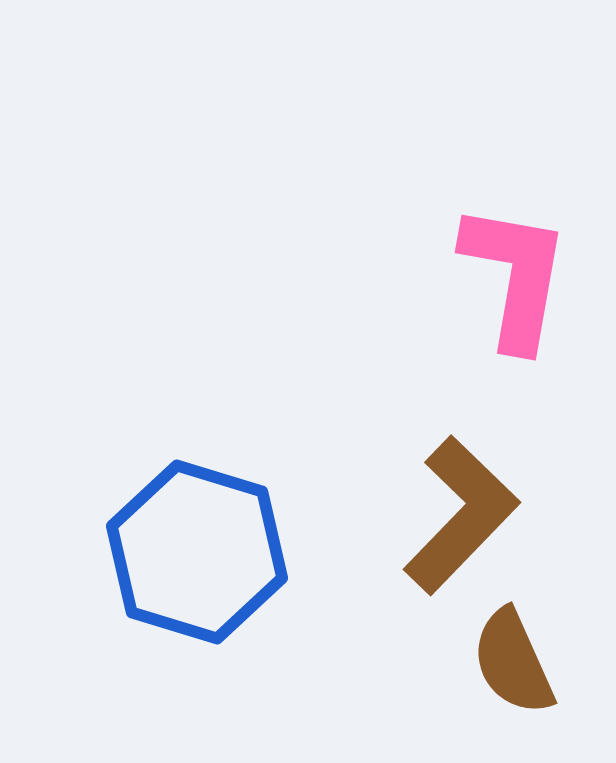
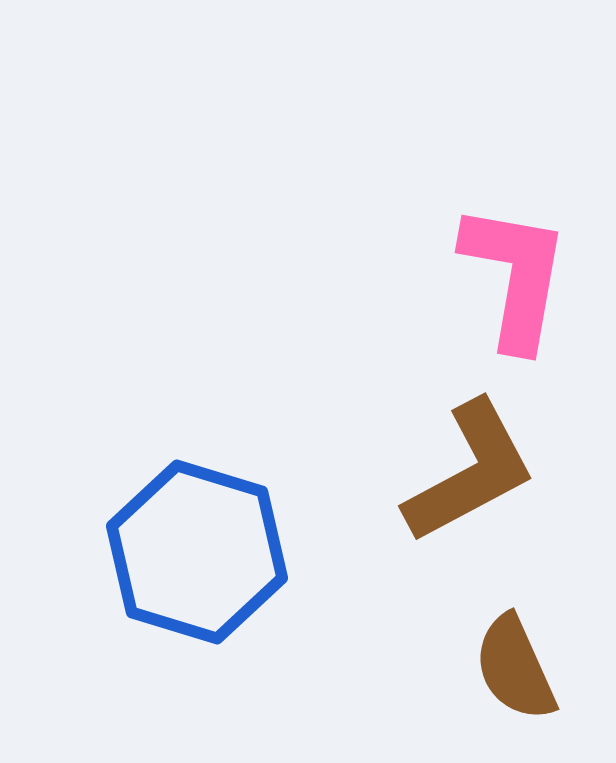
brown L-shape: moved 9 px right, 43 px up; rotated 18 degrees clockwise
brown semicircle: moved 2 px right, 6 px down
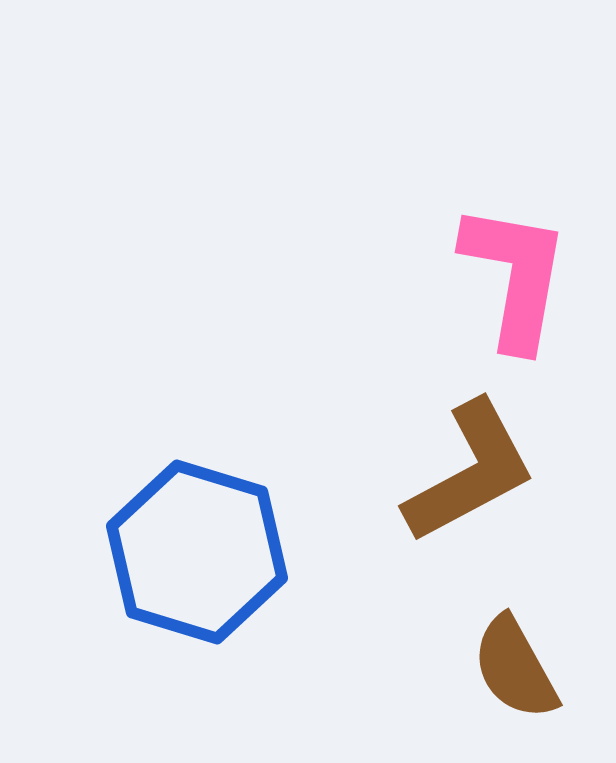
brown semicircle: rotated 5 degrees counterclockwise
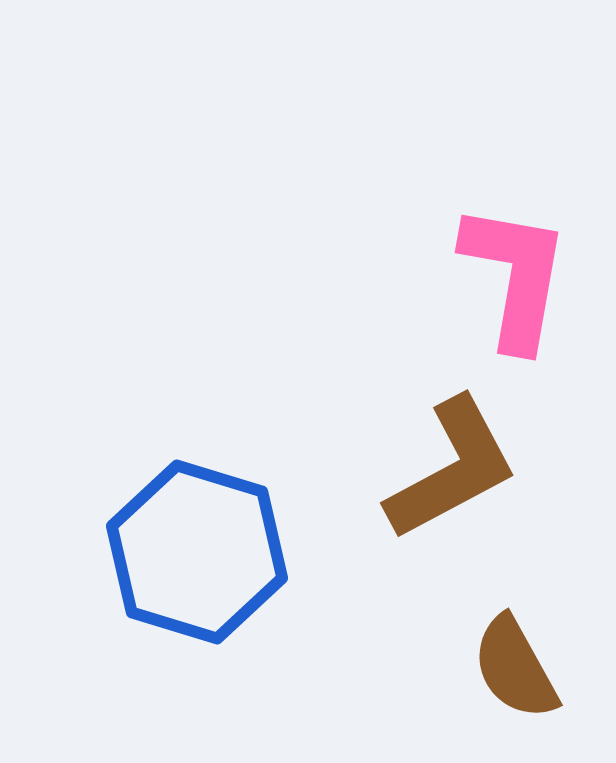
brown L-shape: moved 18 px left, 3 px up
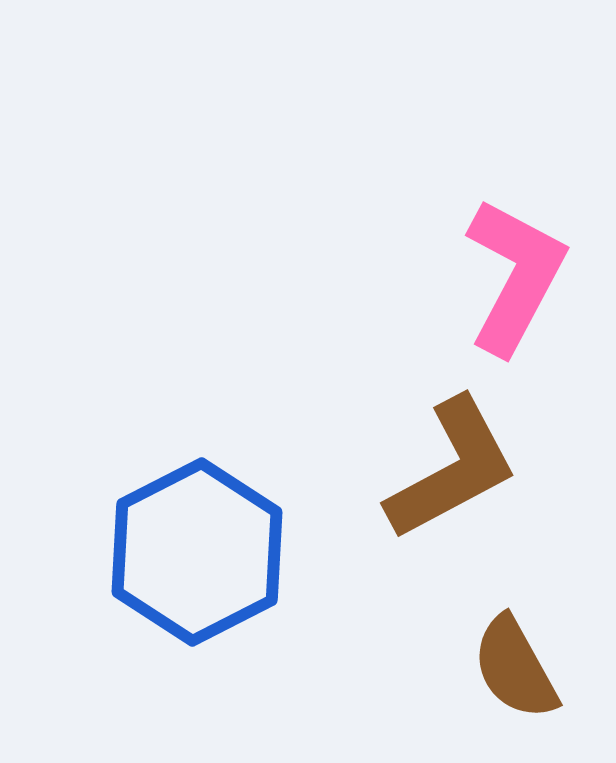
pink L-shape: rotated 18 degrees clockwise
blue hexagon: rotated 16 degrees clockwise
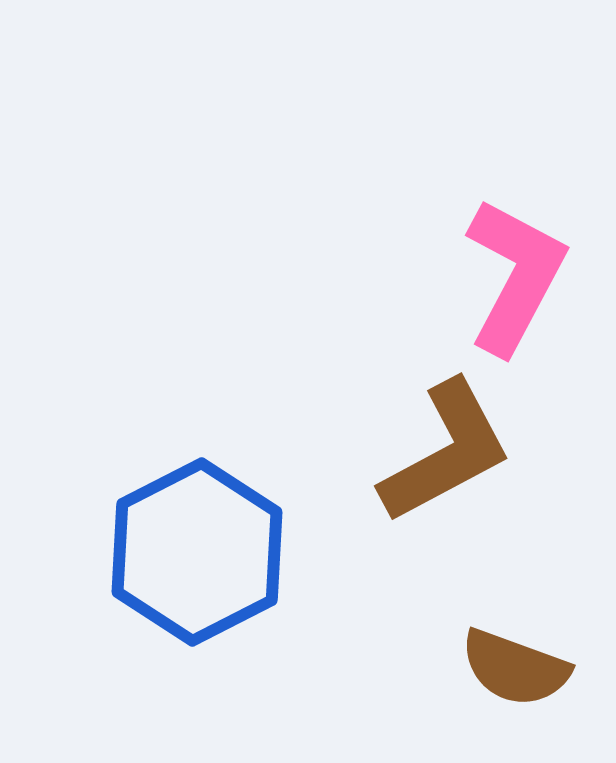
brown L-shape: moved 6 px left, 17 px up
brown semicircle: rotated 41 degrees counterclockwise
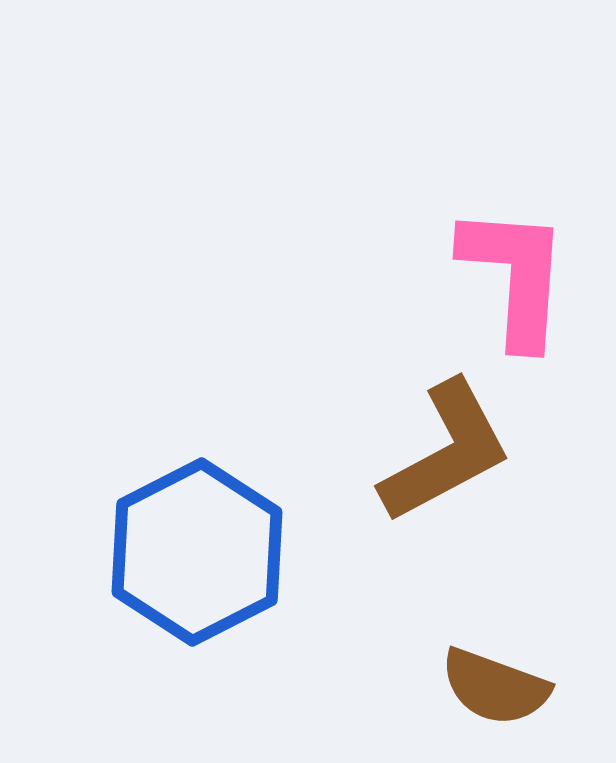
pink L-shape: rotated 24 degrees counterclockwise
brown semicircle: moved 20 px left, 19 px down
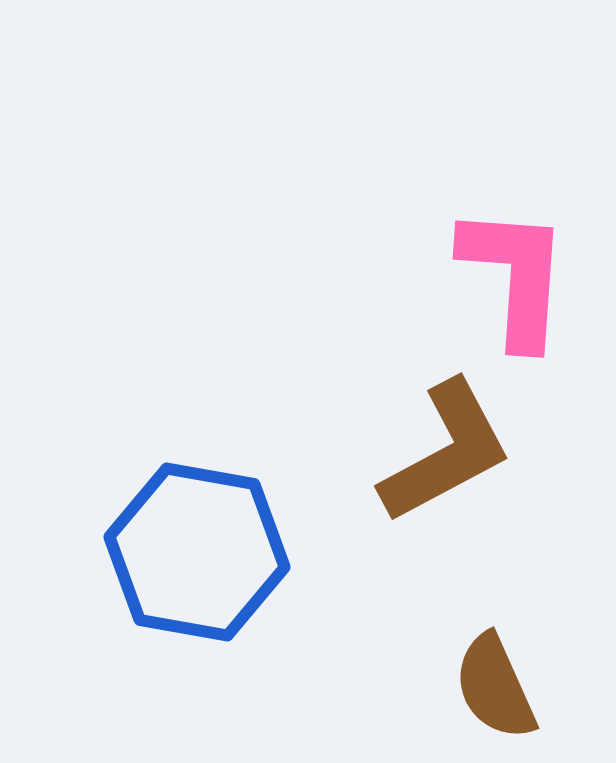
blue hexagon: rotated 23 degrees counterclockwise
brown semicircle: rotated 46 degrees clockwise
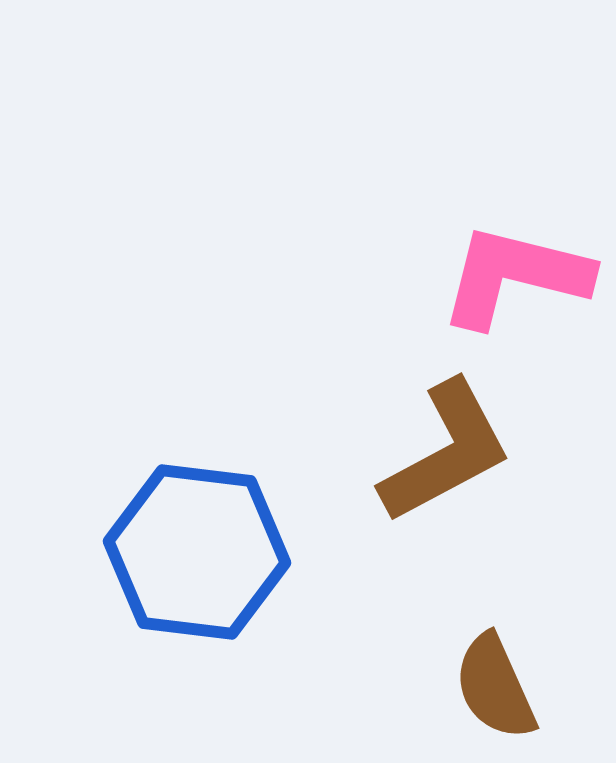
pink L-shape: rotated 80 degrees counterclockwise
blue hexagon: rotated 3 degrees counterclockwise
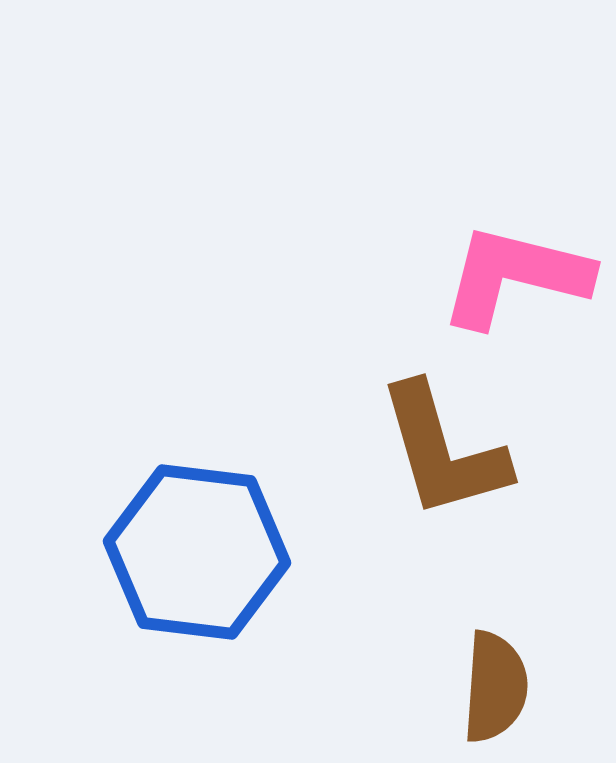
brown L-shape: moved 3 px left, 1 px up; rotated 102 degrees clockwise
brown semicircle: rotated 152 degrees counterclockwise
